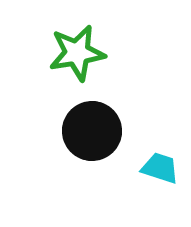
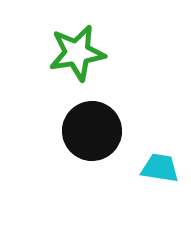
cyan trapezoid: rotated 9 degrees counterclockwise
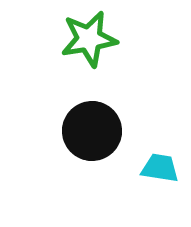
green star: moved 12 px right, 14 px up
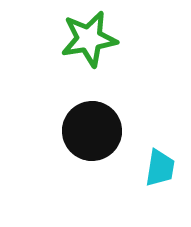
cyan trapezoid: rotated 90 degrees clockwise
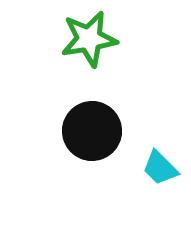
cyan trapezoid: rotated 126 degrees clockwise
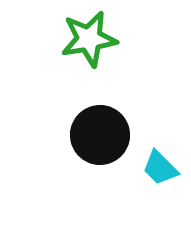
black circle: moved 8 px right, 4 px down
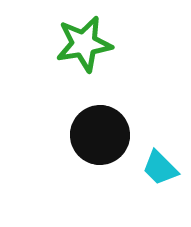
green star: moved 5 px left, 5 px down
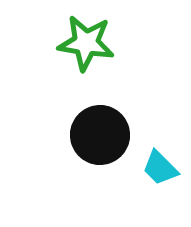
green star: moved 2 px right, 1 px up; rotated 18 degrees clockwise
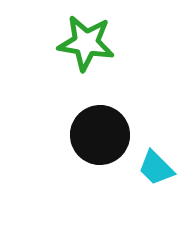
cyan trapezoid: moved 4 px left
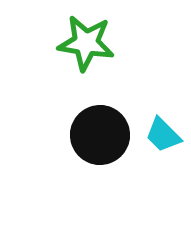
cyan trapezoid: moved 7 px right, 33 px up
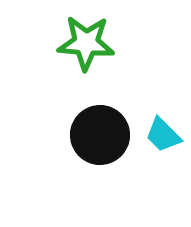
green star: rotated 4 degrees counterclockwise
